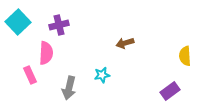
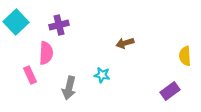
cyan square: moved 2 px left
cyan star: rotated 21 degrees clockwise
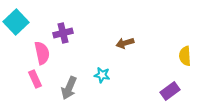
purple cross: moved 4 px right, 8 px down
pink semicircle: moved 4 px left; rotated 15 degrees counterclockwise
pink rectangle: moved 5 px right, 4 px down
gray arrow: rotated 10 degrees clockwise
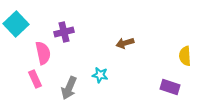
cyan square: moved 2 px down
purple cross: moved 1 px right, 1 px up
pink semicircle: moved 1 px right
cyan star: moved 2 px left
purple rectangle: moved 4 px up; rotated 54 degrees clockwise
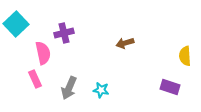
purple cross: moved 1 px down
cyan star: moved 1 px right, 15 px down
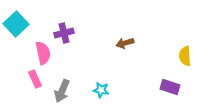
gray arrow: moved 7 px left, 3 px down
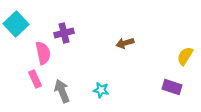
yellow semicircle: rotated 36 degrees clockwise
purple rectangle: moved 2 px right
gray arrow: rotated 135 degrees clockwise
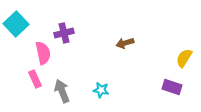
yellow semicircle: moved 1 px left, 2 px down
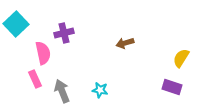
yellow semicircle: moved 3 px left
cyan star: moved 1 px left
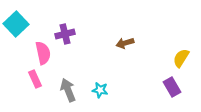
purple cross: moved 1 px right, 1 px down
purple rectangle: rotated 42 degrees clockwise
gray arrow: moved 6 px right, 1 px up
